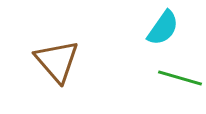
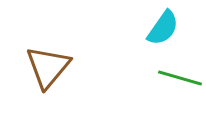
brown triangle: moved 9 px left, 6 px down; rotated 21 degrees clockwise
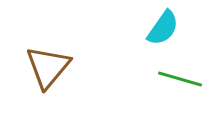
green line: moved 1 px down
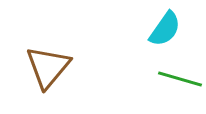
cyan semicircle: moved 2 px right, 1 px down
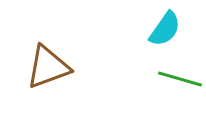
brown triangle: rotated 30 degrees clockwise
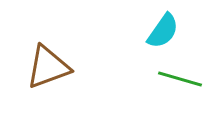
cyan semicircle: moved 2 px left, 2 px down
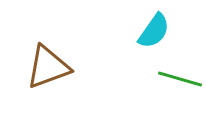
cyan semicircle: moved 9 px left
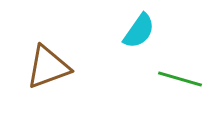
cyan semicircle: moved 15 px left
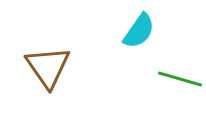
brown triangle: rotated 45 degrees counterclockwise
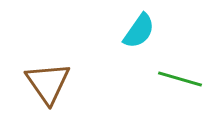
brown triangle: moved 16 px down
